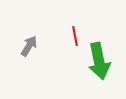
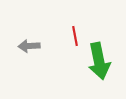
gray arrow: rotated 125 degrees counterclockwise
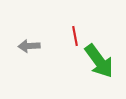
green arrow: rotated 24 degrees counterclockwise
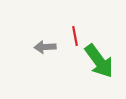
gray arrow: moved 16 px right, 1 px down
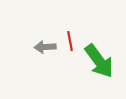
red line: moved 5 px left, 5 px down
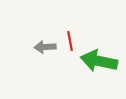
green arrow: rotated 138 degrees clockwise
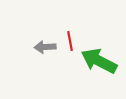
green arrow: rotated 15 degrees clockwise
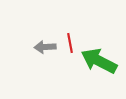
red line: moved 2 px down
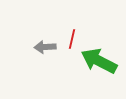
red line: moved 2 px right, 4 px up; rotated 24 degrees clockwise
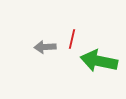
green arrow: rotated 15 degrees counterclockwise
